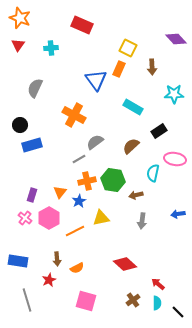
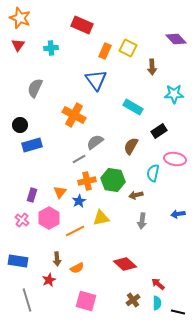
orange rectangle at (119, 69): moved 14 px left, 18 px up
brown semicircle at (131, 146): rotated 18 degrees counterclockwise
pink cross at (25, 218): moved 3 px left, 2 px down
black line at (178, 312): rotated 32 degrees counterclockwise
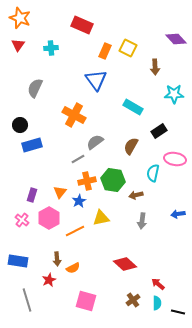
brown arrow at (152, 67): moved 3 px right
gray line at (79, 159): moved 1 px left
orange semicircle at (77, 268): moved 4 px left
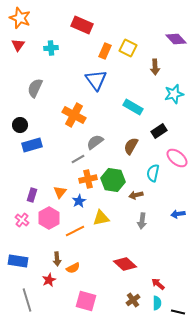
cyan star at (174, 94): rotated 12 degrees counterclockwise
pink ellipse at (175, 159): moved 2 px right, 1 px up; rotated 30 degrees clockwise
orange cross at (87, 181): moved 1 px right, 2 px up
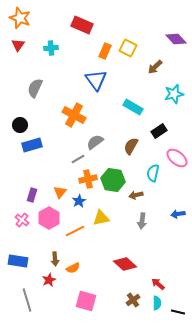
brown arrow at (155, 67): rotated 49 degrees clockwise
brown arrow at (57, 259): moved 2 px left
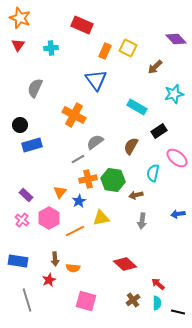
cyan rectangle at (133, 107): moved 4 px right
purple rectangle at (32, 195): moved 6 px left; rotated 64 degrees counterclockwise
orange semicircle at (73, 268): rotated 32 degrees clockwise
